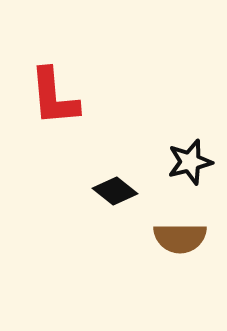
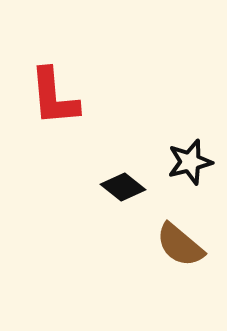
black diamond: moved 8 px right, 4 px up
brown semicircle: moved 7 px down; rotated 40 degrees clockwise
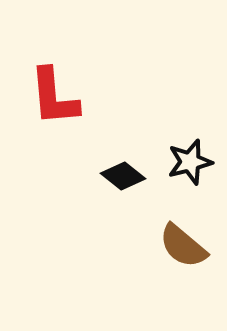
black diamond: moved 11 px up
brown semicircle: moved 3 px right, 1 px down
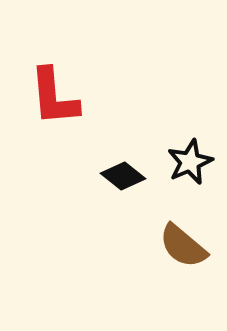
black star: rotated 9 degrees counterclockwise
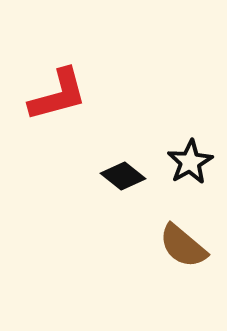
red L-shape: moved 4 px right, 2 px up; rotated 100 degrees counterclockwise
black star: rotated 6 degrees counterclockwise
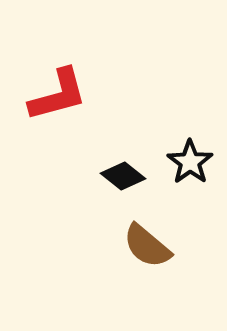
black star: rotated 6 degrees counterclockwise
brown semicircle: moved 36 px left
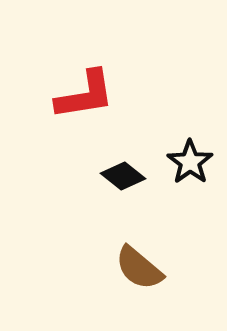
red L-shape: moved 27 px right; rotated 6 degrees clockwise
brown semicircle: moved 8 px left, 22 px down
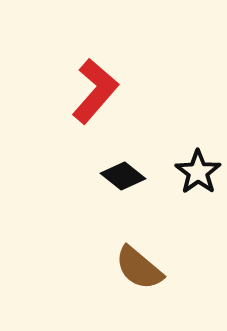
red L-shape: moved 10 px right, 4 px up; rotated 40 degrees counterclockwise
black star: moved 8 px right, 10 px down
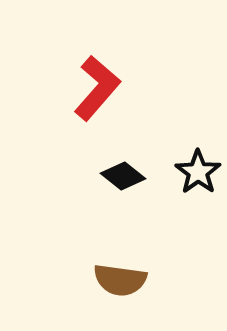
red L-shape: moved 2 px right, 3 px up
brown semicircle: moved 19 px left, 12 px down; rotated 32 degrees counterclockwise
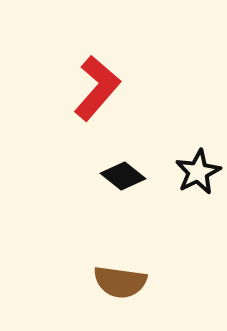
black star: rotated 9 degrees clockwise
brown semicircle: moved 2 px down
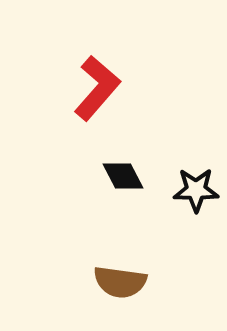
black star: moved 2 px left, 18 px down; rotated 27 degrees clockwise
black diamond: rotated 24 degrees clockwise
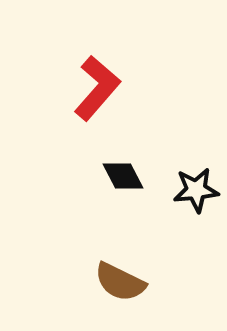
black star: rotated 6 degrees counterclockwise
brown semicircle: rotated 18 degrees clockwise
